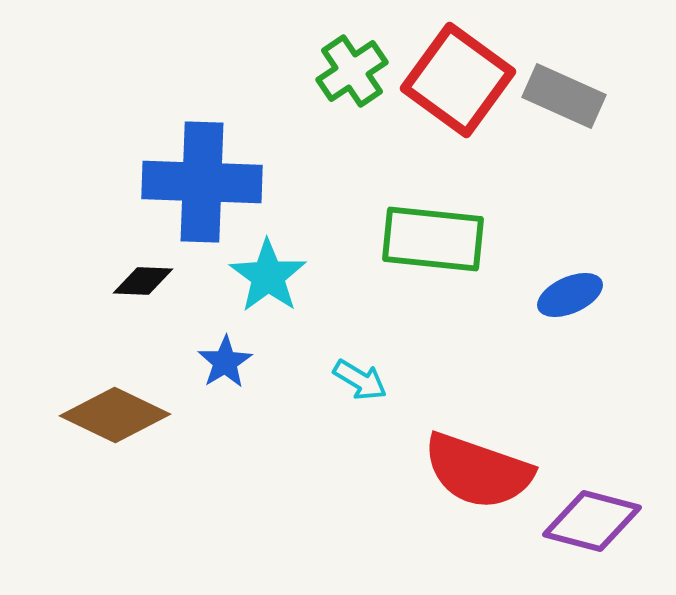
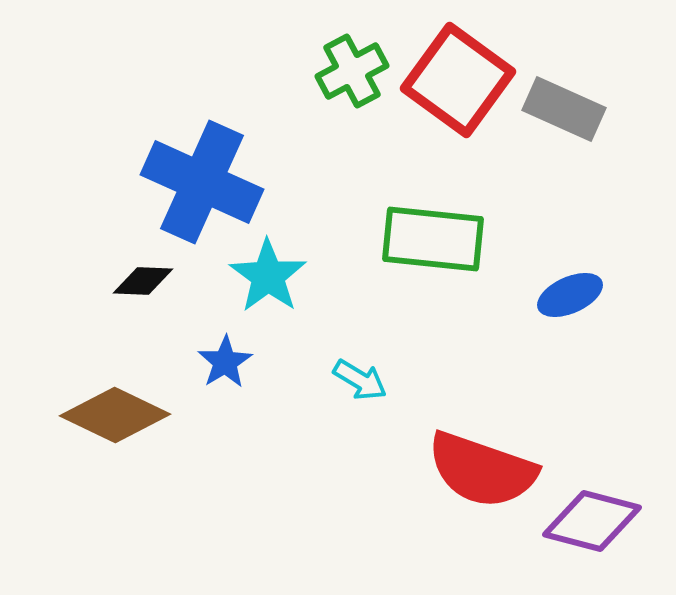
green cross: rotated 6 degrees clockwise
gray rectangle: moved 13 px down
blue cross: rotated 22 degrees clockwise
red semicircle: moved 4 px right, 1 px up
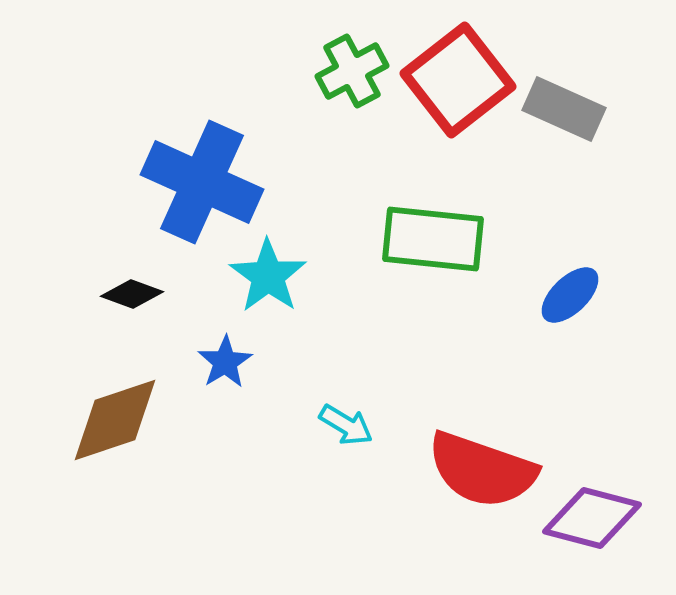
red square: rotated 16 degrees clockwise
black diamond: moved 11 px left, 13 px down; rotated 18 degrees clockwise
blue ellipse: rotated 20 degrees counterclockwise
cyan arrow: moved 14 px left, 45 px down
brown diamond: moved 5 px down; rotated 44 degrees counterclockwise
purple diamond: moved 3 px up
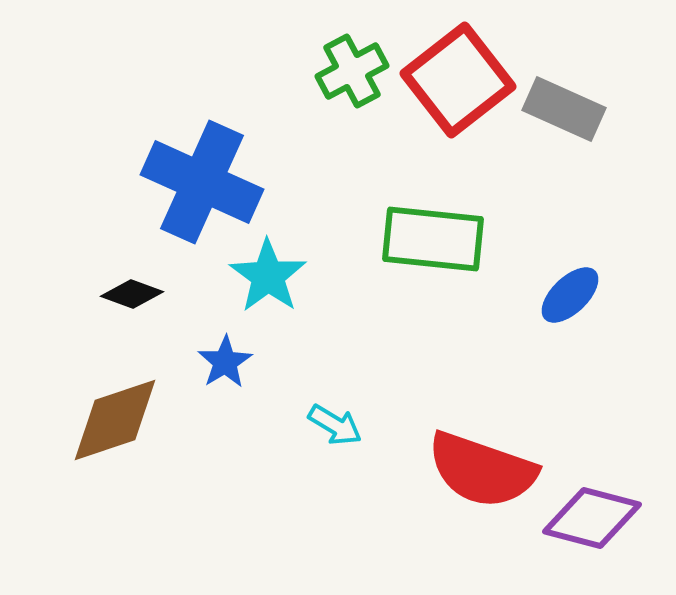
cyan arrow: moved 11 px left
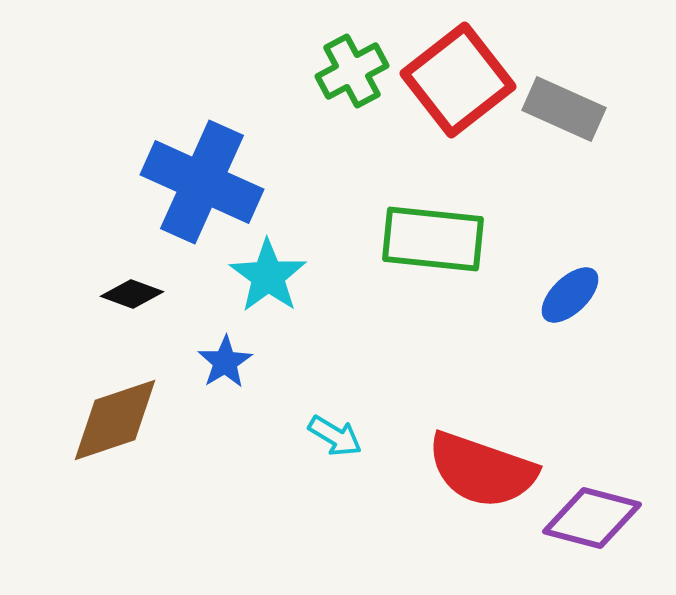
cyan arrow: moved 11 px down
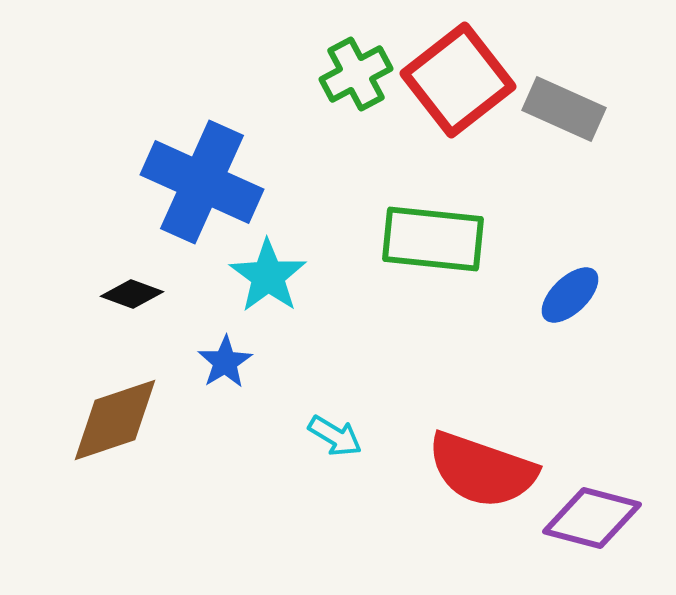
green cross: moved 4 px right, 3 px down
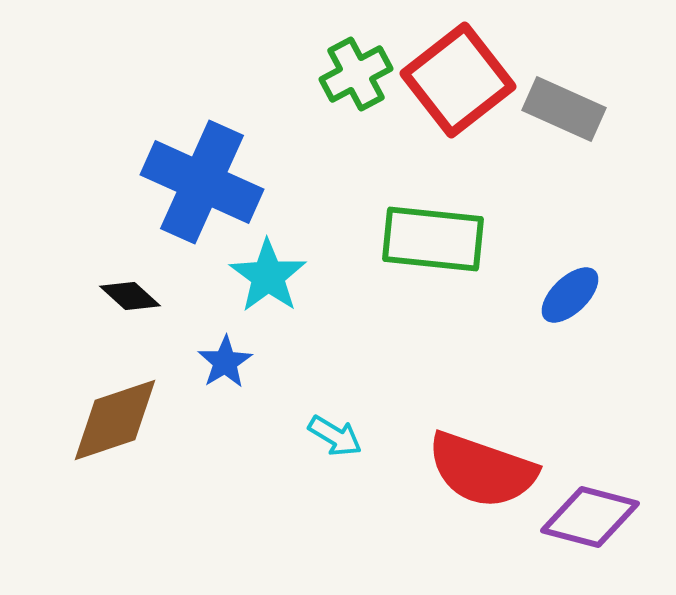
black diamond: moved 2 px left, 2 px down; rotated 22 degrees clockwise
purple diamond: moved 2 px left, 1 px up
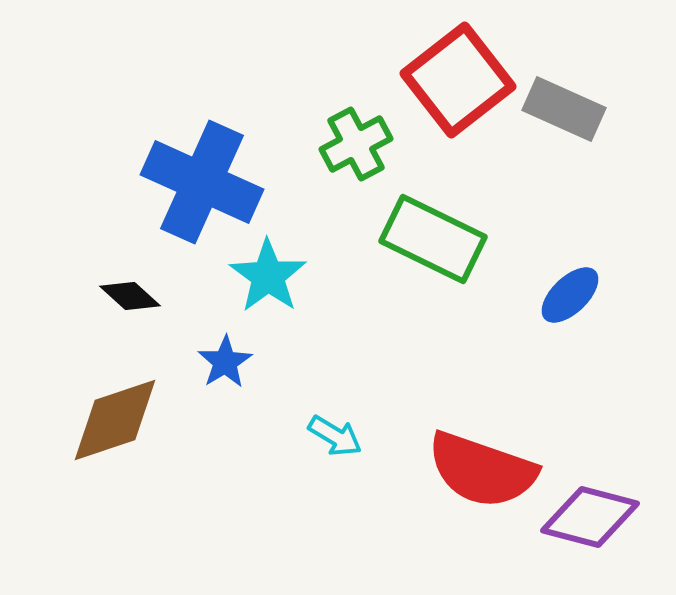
green cross: moved 70 px down
green rectangle: rotated 20 degrees clockwise
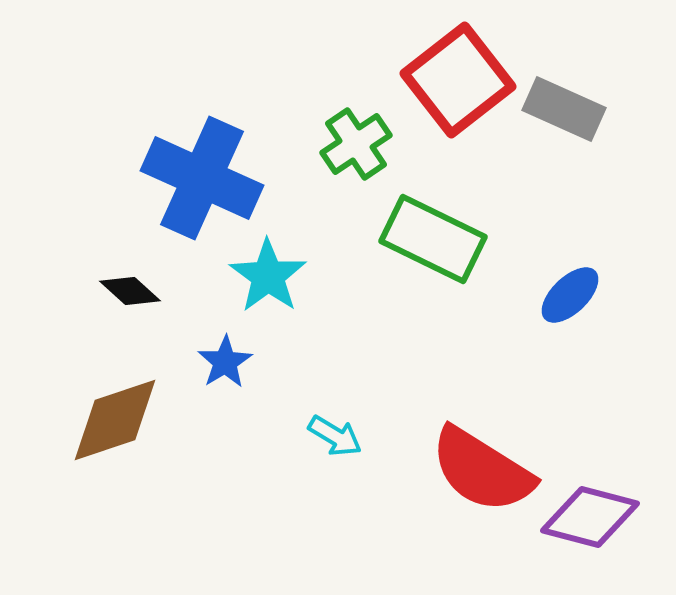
green cross: rotated 6 degrees counterclockwise
blue cross: moved 4 px up
black diamond: moved 5 px up
red semicircle: rotated 13 degrees clockwise
